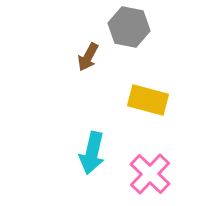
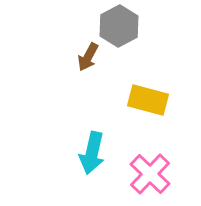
gray hexagon: moved 10 px left, 1 px up; rotated 21 degrees clockwise
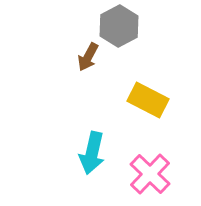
yellow rectangle: rotated 12 degrees clockwise
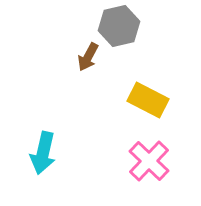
gray hexagon: rotated 15 degrees clockwise
cyan arrow: moved 49 px left
pink cross: moved 1 px left, 13 px up
